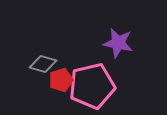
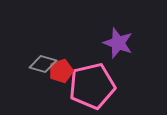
purple star: rotated 8 degrees clockwise
red pentagon: moved 9 px up
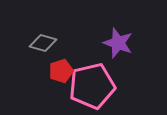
gray diamond: moved 21 px up
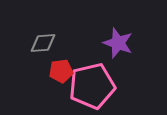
gray diamond: rotated 20 degrees counterclockwise
red pentagon: rotated 10 degrees clockwise
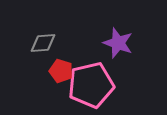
red pentagon: rotated 25 degrees clockwise
pink pentagon: moved 1 px left, 1 px up
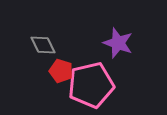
gray diamond: moved 2 px down; rotated 68 degrees clockwise
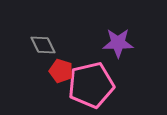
purple star: rotated 20 degrees counterclockwise
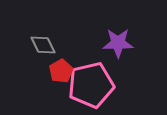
red pentagon: rotated 25 degrees clockwise
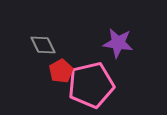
purple star: rotated 8 degrees clockwise
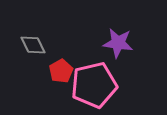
gray diamond: moved 10 px left
pink pentagon: moved 3 px right
